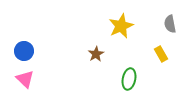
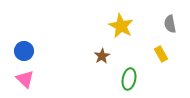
yellow star: rotated 20 degrees counterclockwise
brown star: moved 6 px right, 2 px down
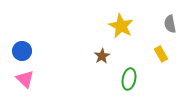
blue circle: moved 2 px left
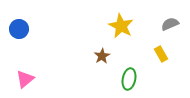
gray semicircle: rotated 78 degrees clockwise
blue circle: moved 3 px left, 22 px up
pink triangle: rotated 36 degrees clockwise
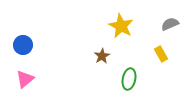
blue circle: moved 4 px right, 16 px down
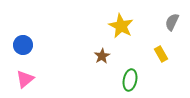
gray semicircle: moved 2 px right, 2 px up; rotated 42 degrees counterclockwise
green ellipse: moved 1 px right, 1 px down
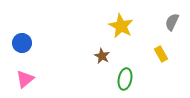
blue circle: moved 1 px left, 2 px up
brown star: rotated 14 degrees counterclockwise
green ellipse: moved 5 px left, 1 px up
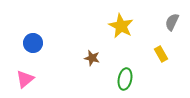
blue circle: moved 11 px right
brown star: moved 10 px left, 2 px down; rotated 14 degrees counterclockwise
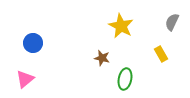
brown star: moved 10 px right
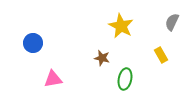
yellow rectangle: moved 1 px down
pink triangle: moved 28 px right; rotated 30 degrees clockwise
